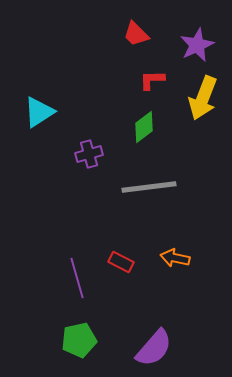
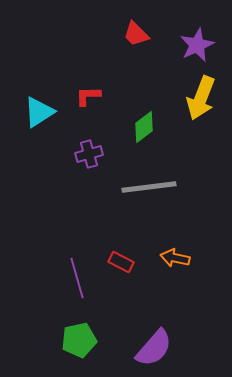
red L-shape: moved 64 px left, 16 px down
yellow arrow: moved 2 px left
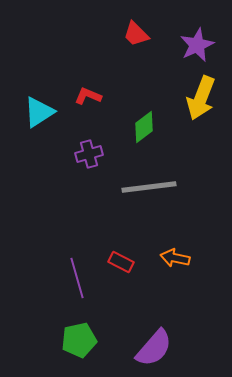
red L-shape: rotated 24 degrees clockwise
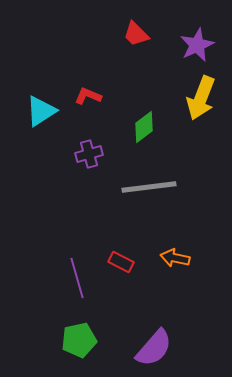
cyan triangle: moved 2 px right, 1 px up
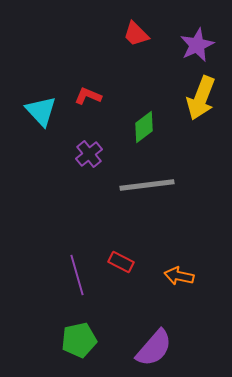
cyan triangle: rotated 40 degrees counterclockwise
purple cross: rotated 24 degrees counterclockwise
gray line: moved 2 px left, 2 px up
orange arrow: moved 4 px right, 18 px down
purple line: moved 3 px up
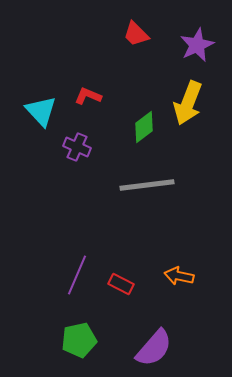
yellow arrow: moved 13 px left, 5 px down
purple cross: moved 12 px left, 7 px up; rotated 28 degrees counterclockwise
red rectangle: moved 22 px down
purple line: rotated 39 degrees clockwise
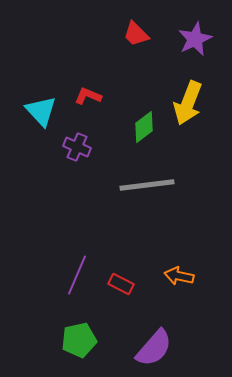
purple star: moved 2 px left, 6 px up
